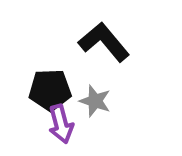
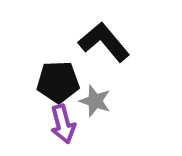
black pentagon: moved 8 px right, 8 px up
purple arrow: moved 2 px right
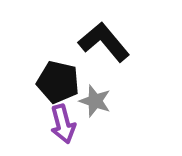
black pentagon: rotated 15 degrees clockwise
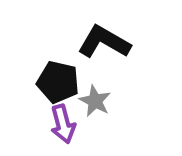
black L-shape: rotated 20 degrees counterclockwise
gray star: rotated 8 degrees clockwise
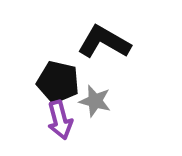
gray star: rotated 12 degrees counterclockwise
purple arrow: moved 3 px left, 4 px up
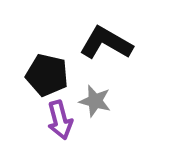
black L-shape: moved 2 px right, 1 px down
black pentagon: moved 11 px left, 7 px up
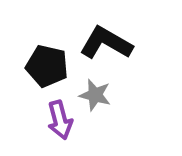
black pentagon: moved 9 px up
gray star: moved 6 px up
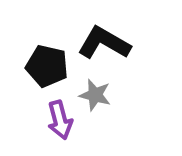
black L-shape: moved 2 px left
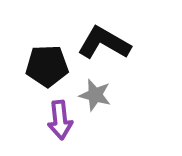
black pentagon: rotated 15 degrees counterclockwise
purple arrow: rotated 9 degrees clockwise
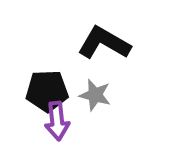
black pentagon: moved 25 px down
purple arrow: moved 3 px left, 1 px down
